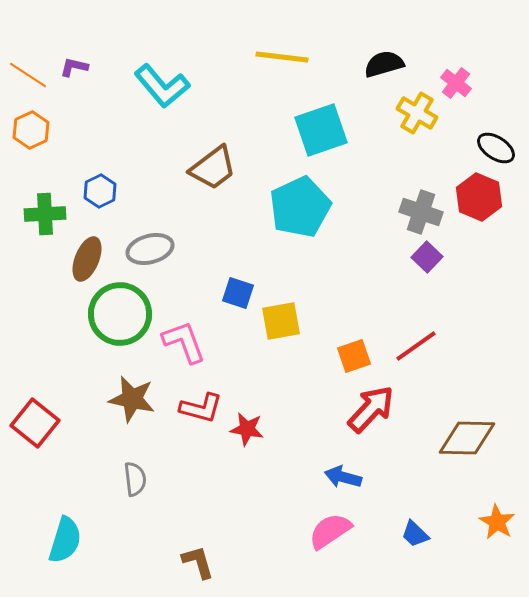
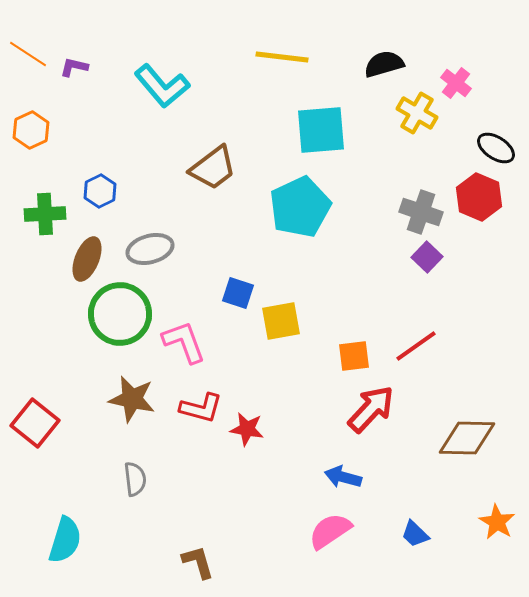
orange line: moved 21 px up
cyan square: rotated 14 degrees clockwise
orange square: rotated 12 degrees clockwise
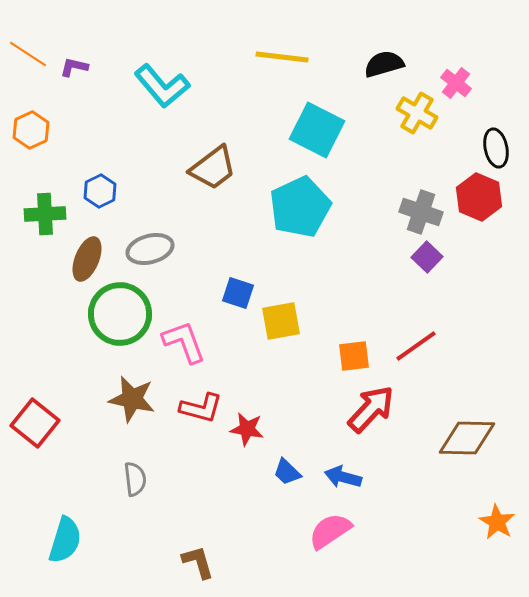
cyan square: moved 4 px left; rotated 32 degrees clockwise
black ellipse: rotated 45 degrees clockwise
blue trapezoid: moved 128 px left, 62 px up
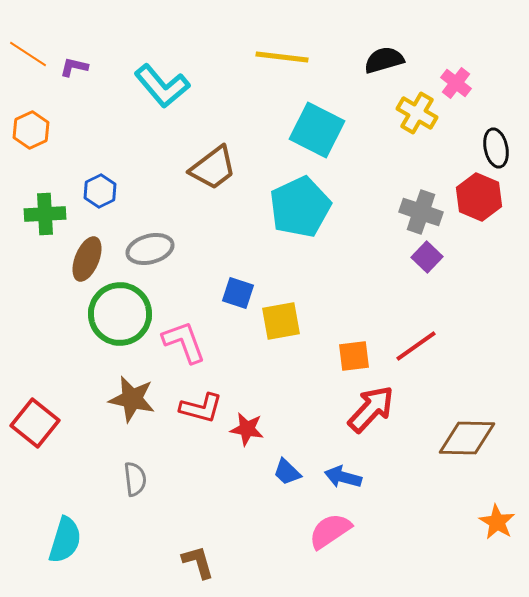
black semicircle: moved 4 px up
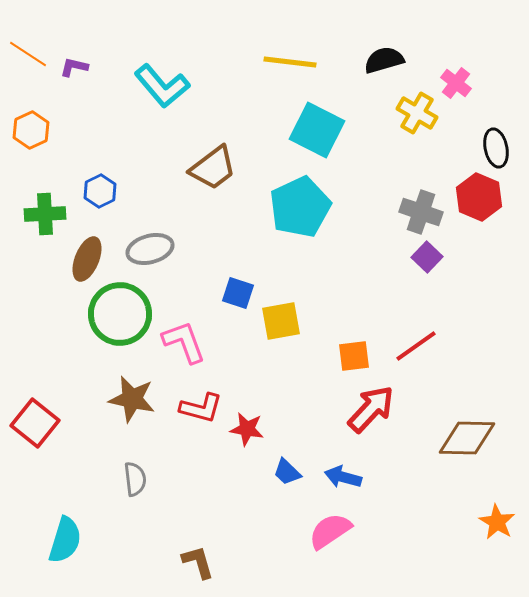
yellow line: moved 8 px right, 5 px down
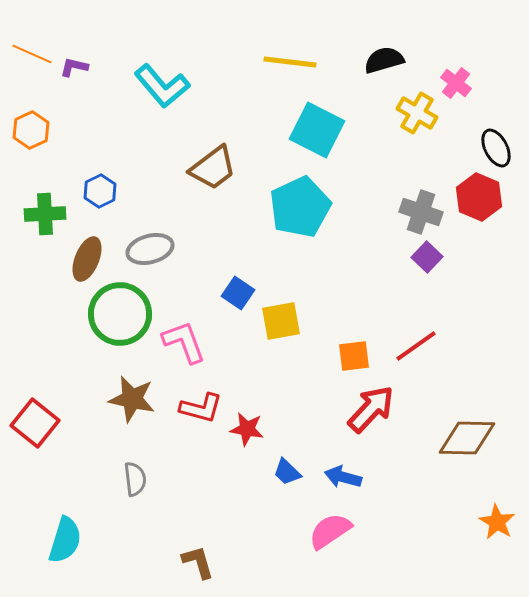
orange line: moved 4 px right; rotated 9 degrees counterclockwise
black ellipse: rotated 15 degrees counterclockwise
blue square: rotated 16 degrees clockwise
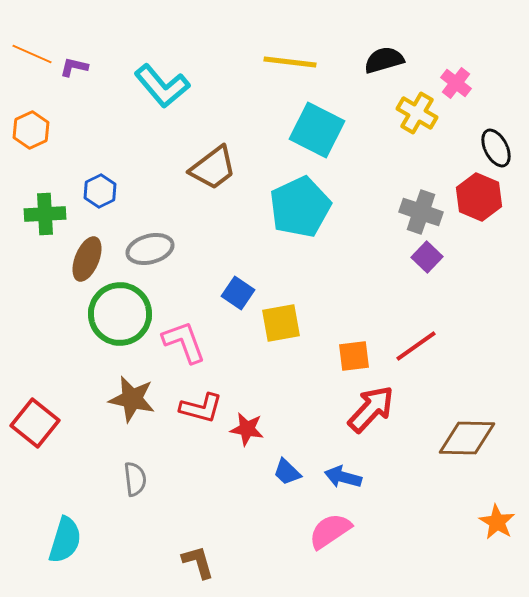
yellow square: moved 2 px down
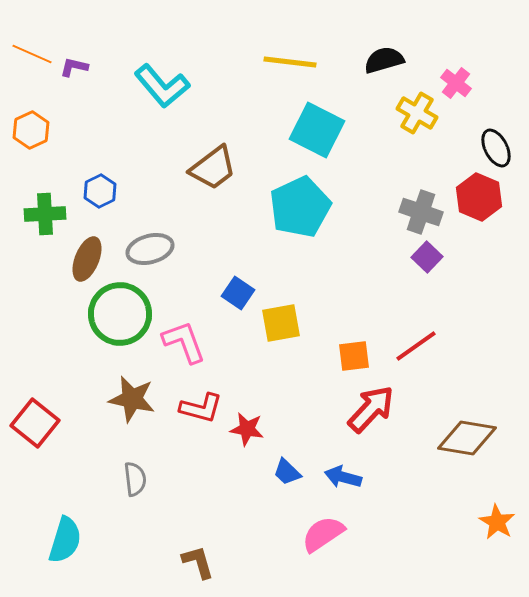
brown diamond: rotated 8 degrees clockwise
pink semicircle: moved 7 px left, 3 px down
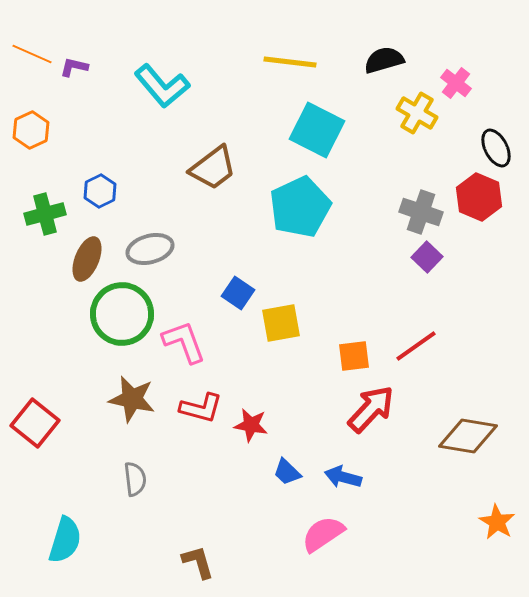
green cross: rotated 12 degrees counterclockwise
green circle: moved 2 px right
red star: moved 4 px right, 4 px up
brown diamond: moved 1 px right, 2 px up
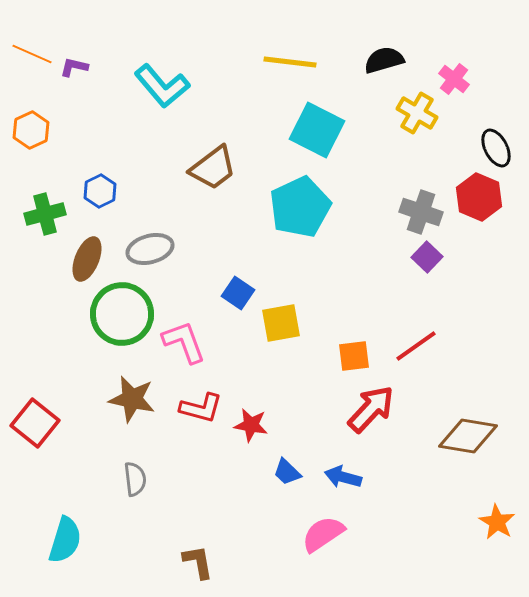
pink cross: moved 2 px left, 4 px up
brown L-shape: rotated 6 degrees clockwise
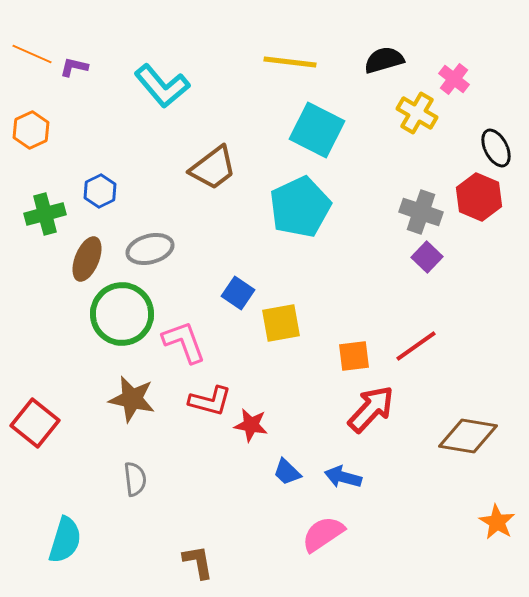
red L-shape: moved 9 px right, 7 px up
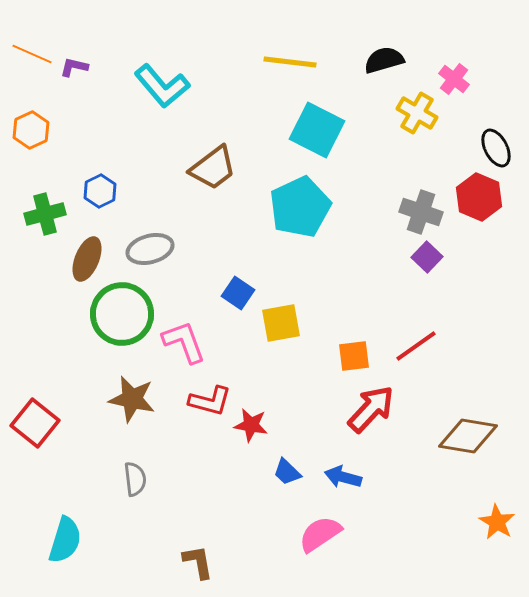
pink semicircle: moved 3 px left
